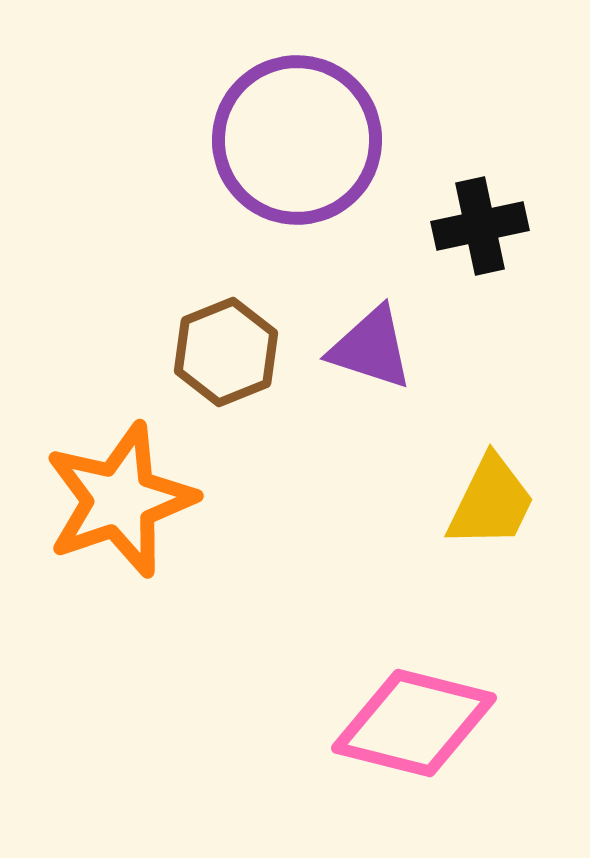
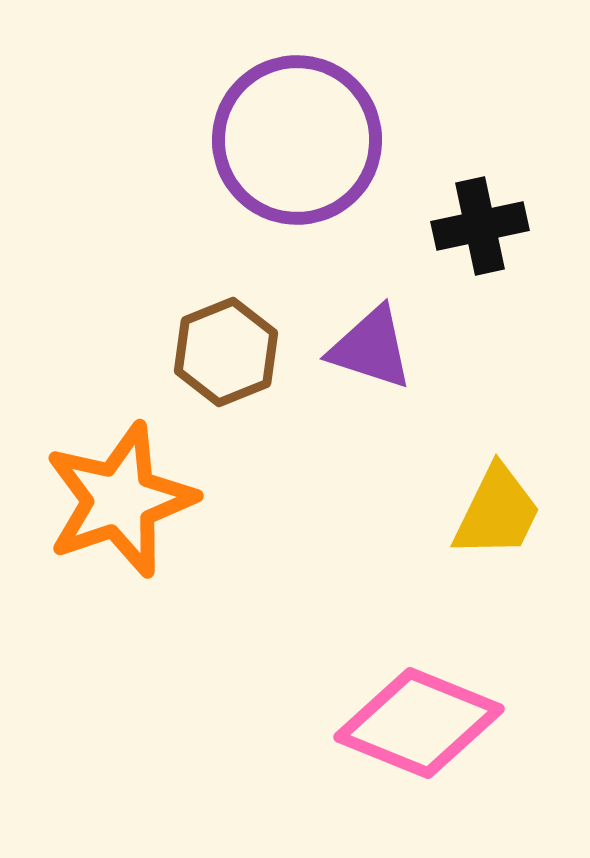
yellow trapezoid: moved 6 px right, 10 px down
pink diamond: moved 5 px right; rotated 8 degrees clockwise
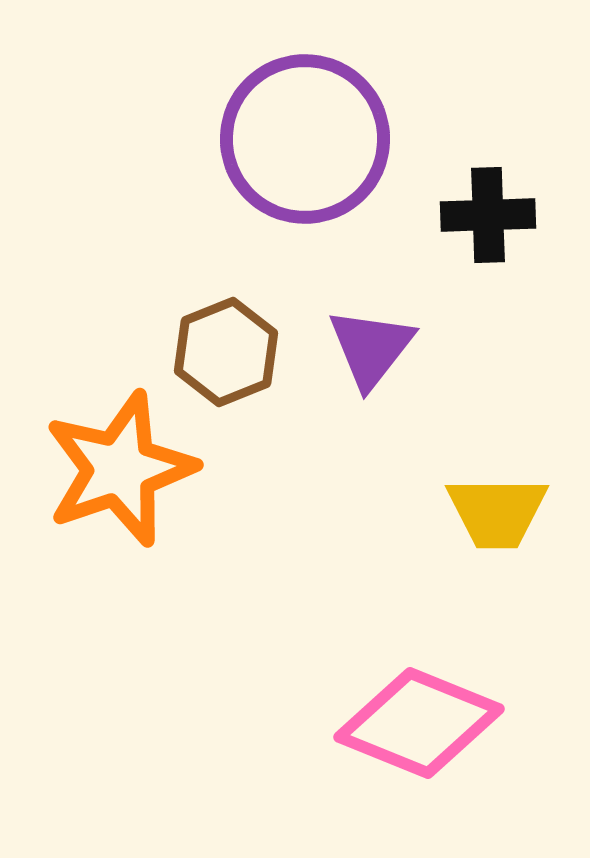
purple circle: moved 8 px right, 1 px up
black cross: moved 8 px right, 11 px up; rotated 10 degrees clockwise
purple triangle: rotated 50 degrees clockwise
orange star: moved 31 px up
yellow trapezoid: rotated 64 degrees clockwise
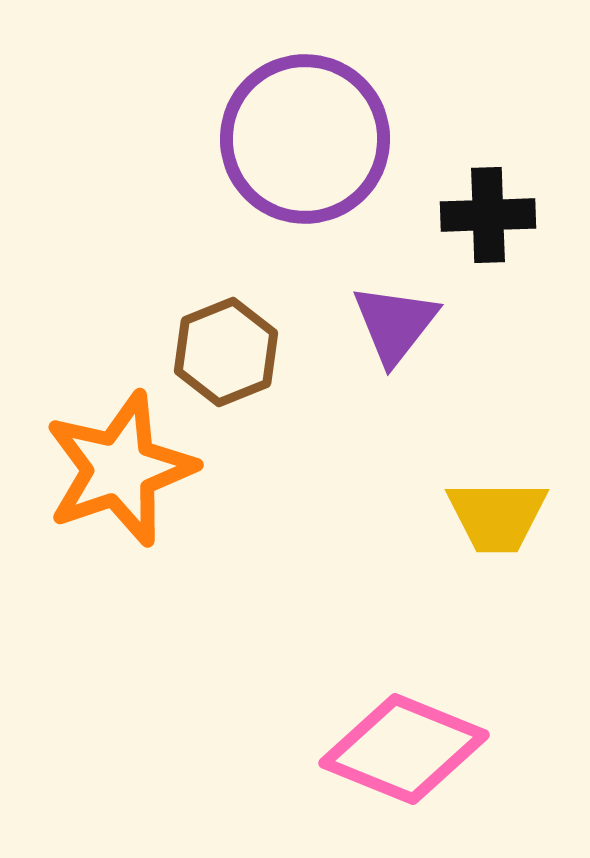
purple triangle: moved 24 px right, 24 px up
yellow trapezoid: moved 4 px down
pink diamond: moved 15 px left, 26 px down
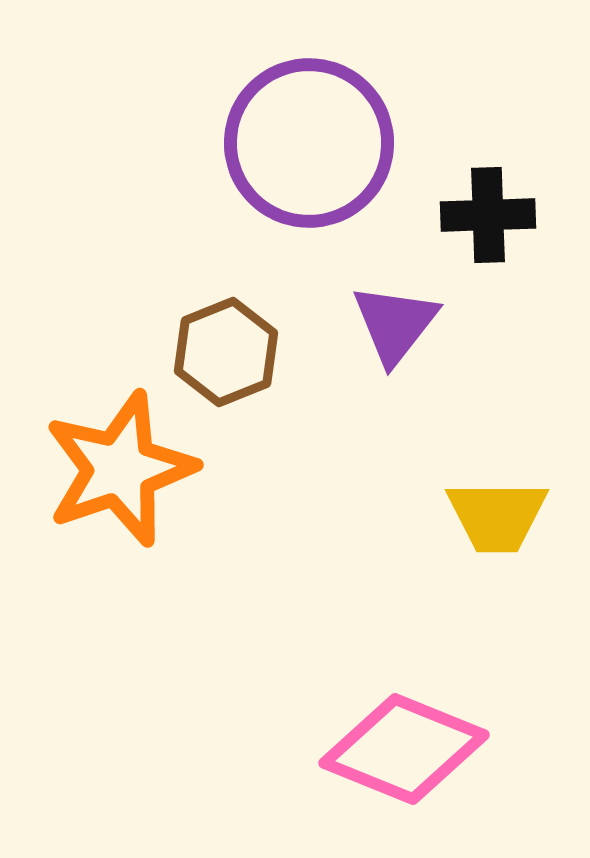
purple circle: moved 4 px right, 4 px down
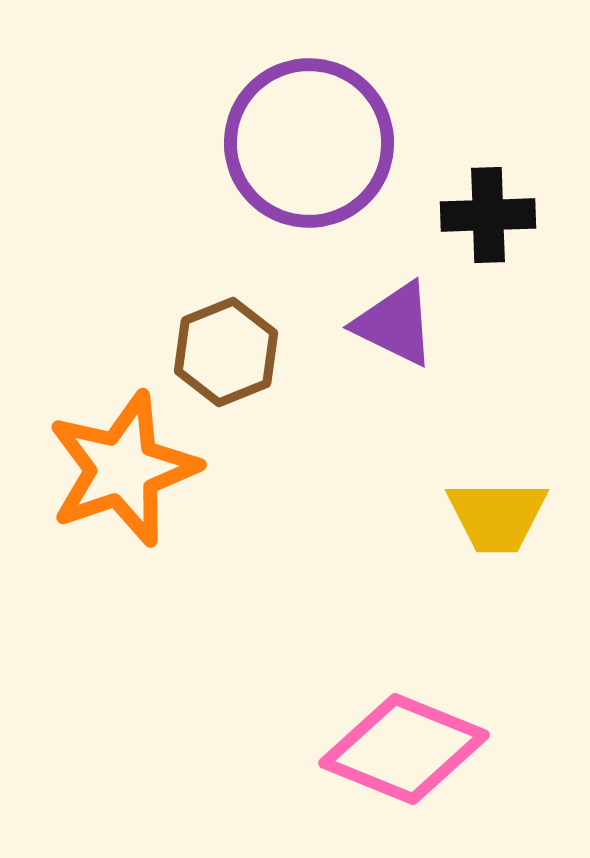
purple triangle: rotated 42 degrees counterclockwise
orange star: moved 3 px right
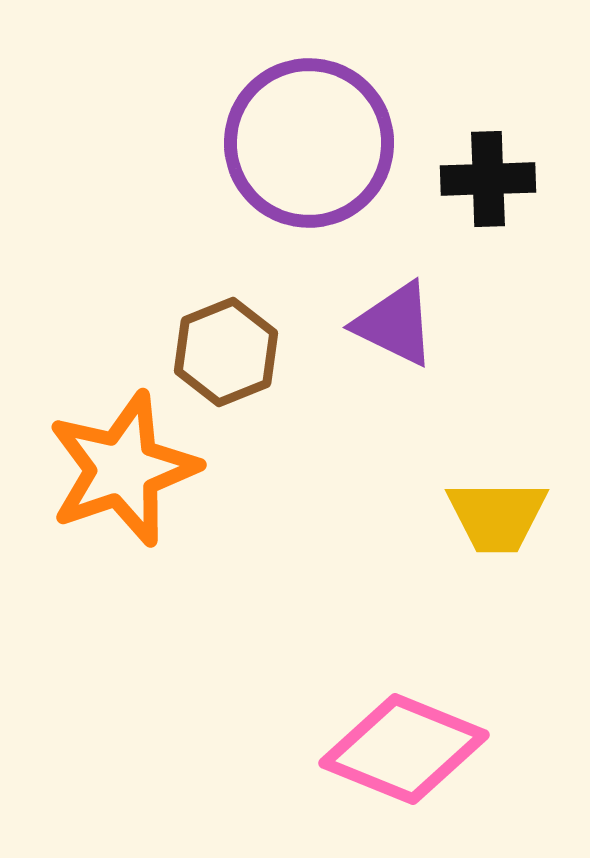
black cross: moved 36 px up
